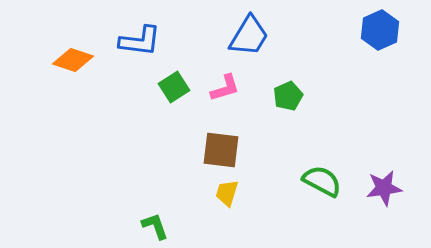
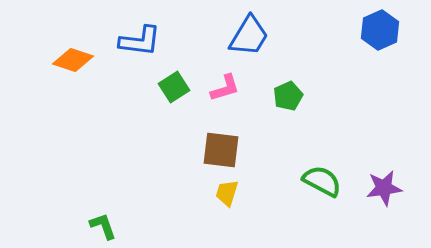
green L-shape: moved 52 px left
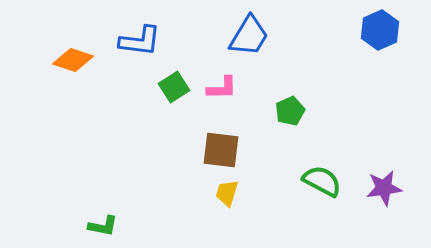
pink L-shape: moved 3 px left; rotated 16 degrees clockwise
green pentagon: moved 2 px right, 15 px down
green L-shape: rotated 120 degrees clockwise
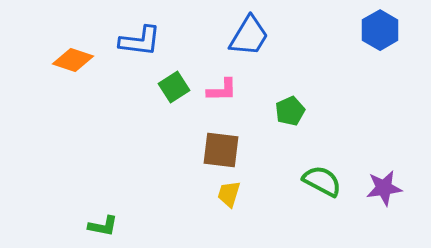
blue hexagon: rotated 6 degrees counterclockwise
pink L-shape: moved 2 px down
yellow trapezoid: moved 2 px right, 1 px down
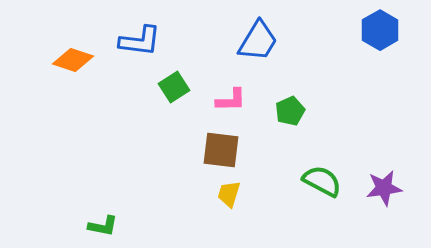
blue trapezoid: moved 9 px right, 5 px down
pink L-shape: moved 9 px right, 10 px down
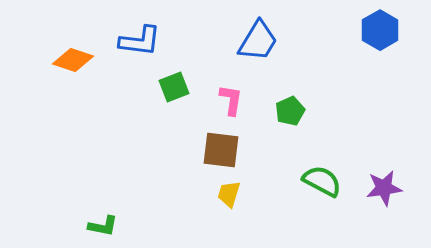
green square: rotated 12 degrees clockwise
pink L-shape: rotated 80 degrees counterclockwise
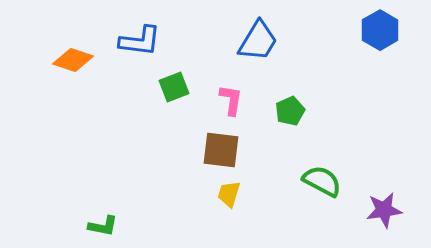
purple star: moved 22 px down
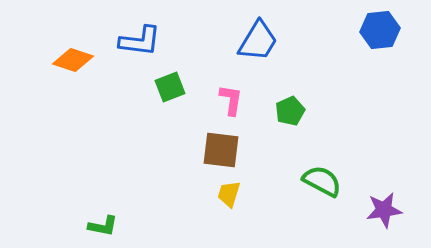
blue hexagon: rotated 24 degrees clockwise
green square: moved 4 px left
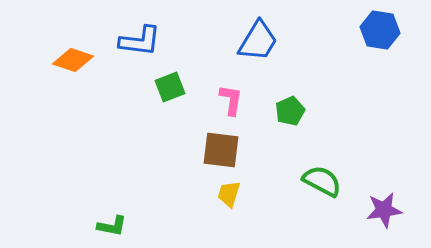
blue hexagon: rotated 15 degrees clockwise
green L-shape: moved 9 px right
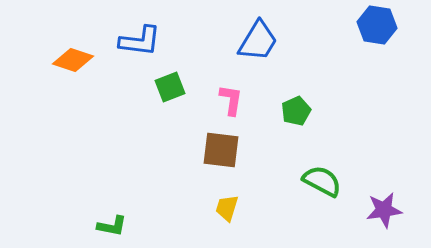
blue hexagon: moved 3 px left, 5 px up
green pentagon: moved 6 px right
yellow trapezoid: moved 2 px left, 14 px down
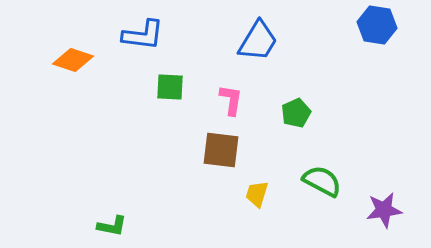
blue L-shape: moved 3 px right, 6 px up
green square: rotated 24 degrees clockwise
green pentagon: moved 2 px down
yellow trapezoid: moved 30 px right, 14 px up
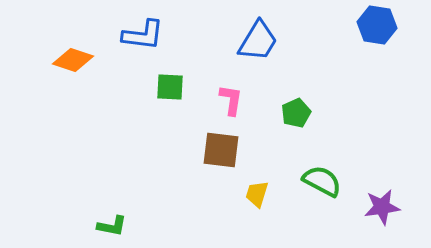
purple star: moved 2 px left, 3 px up
